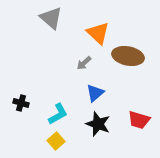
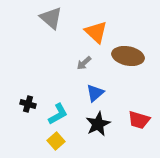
orange triangle: moved 2 px left, 1 px up
black cross: moved 7 px right, 1 px down
black star: rotated 25 degrees clockwise
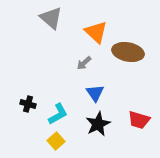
brown ellipse: moved 4 px up
blue triangle: rotated 24 degrees counterclockwise
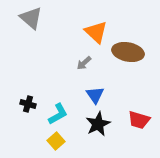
gray triangle: moved 20 px left
blue triangle: moved 2 px down
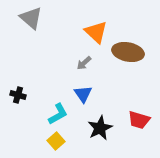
blue triangle: moved 12 px left, 1 px up
black cross: moved 10 px left, 9 px up
black star: moved 2 px right, 4 px down
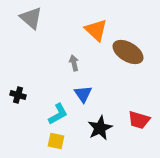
orange triangle: moved 2 px up
brown ellipse: rotated 20 degrees clockwise
gray arrow: moved 10 px left; rotated 119 degrees clockwise
yellow square: rotated 36 degrees counterclockwise
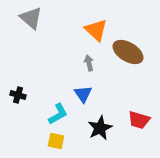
gray arrow: moved 15 px right
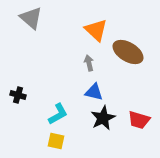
blue triangle: moved 11 px right, 2 px up; rotated 42 degrees counterclockwise
black star: moved 3 px right, 10 px up
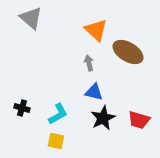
black cross: moved 4 px right, 13 px down
